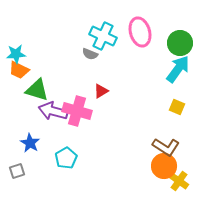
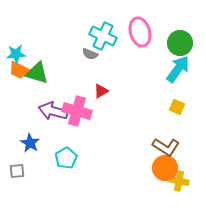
green triangle: moved 17 px up
orange circle: moved 1 px right, 2 px down
gray square: rotated 14 degrees clockwise
yellow cross: rotated 24 degrees counterclockwise
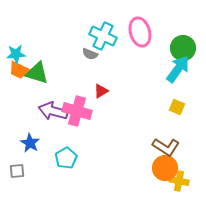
green circle: moved 3 px right, 5 px down
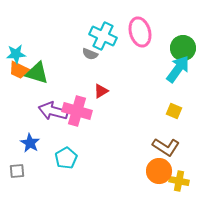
yellow square: moved 3 px left, 4 px down
orange circle: moved 6 px left, 3 px down
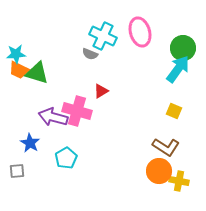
purple arrow: moved 6 px down
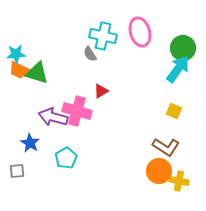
cyan cross: rotated 12 degrees counterclockwise
gray semicircle: rotated 35 degrees clockwise
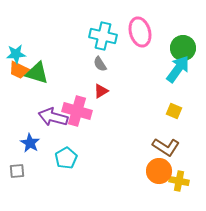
gray semicircle: moved 10 px right, 10 px down
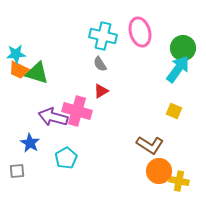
brown L-shape: moved 16 px left, 2 px up
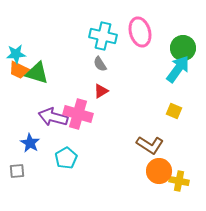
pink cross: moved 1 px right, 3 px down
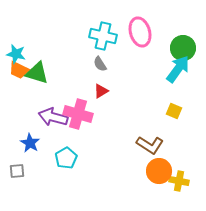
cyan star: rotated 18 degrees clockwise
